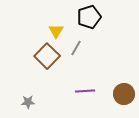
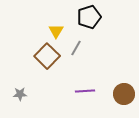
gray star: moved 8 px left, 8 px up
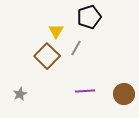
gray star: rotated 24 degrees counterclockwise
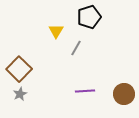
brown square: moved 28 px left, 13 px down
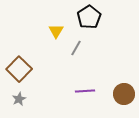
black pentagon: rotated 15 degrees counterclockwise
gray star: moved 1 px left, 5 px down
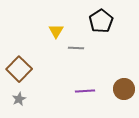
black pentagon: moved 12 px right, 4 px down
gray line: rotated 63 degrees clockwise
brown circle: moved 5 px up
